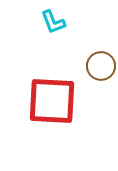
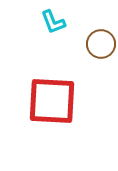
brown circle: moved 22 px up
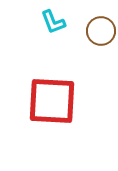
brown circle: moved 13 px up
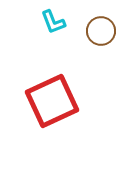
red square: rotated 28 degrees counterclockwise
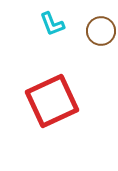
cyan L-shape: moved 1 px left, 2 px down
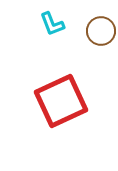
red square: moved 9 px right
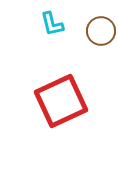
cyan L-shape: rotated 8 degrees clockwise
